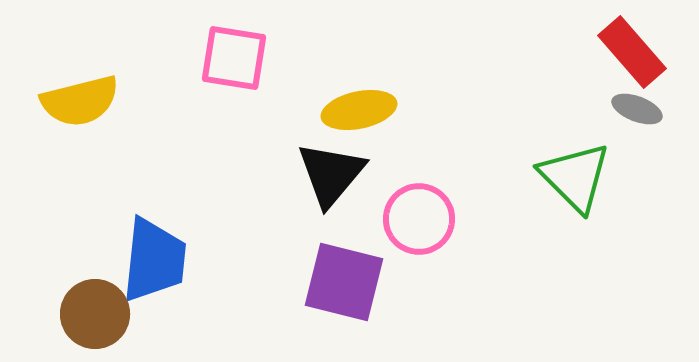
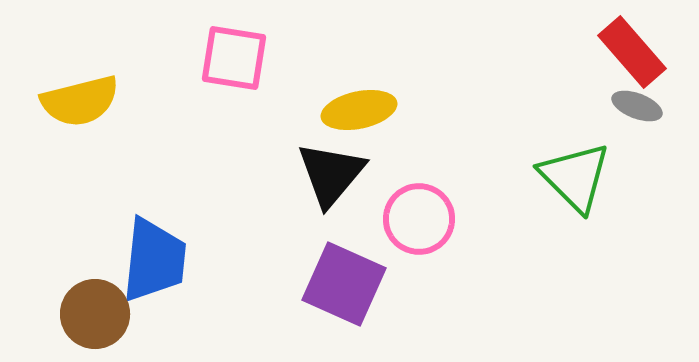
gray ellipse: moved 3 px up
purple square: moved 2 px down; rotated 10 degrees clockwise
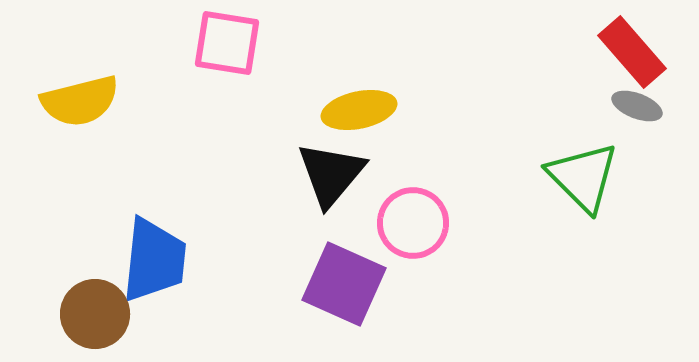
pink square: moved 7 px left, 15 px up
green triangle: moved 8 px right
pink circle: moved 6 px left, 4 px down
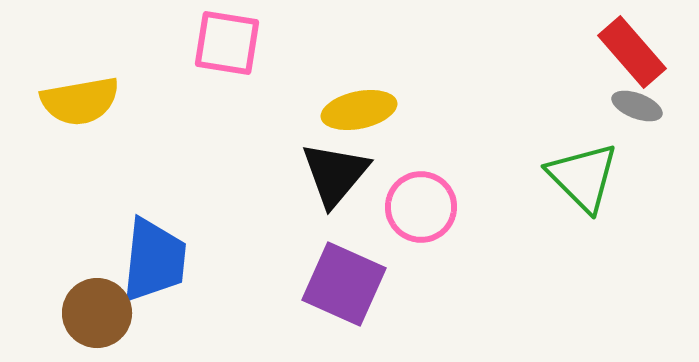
yellow semicircle: rotated 4 degrees clockwise
black triangle: moved 4 px right
pink circle: moved 8 px right, 16 px up
brown circle: moved 2 px right, 1 px up
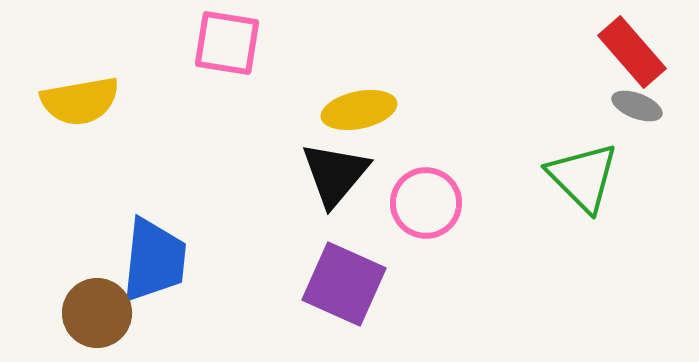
pink circle: moved 5 px right, 4 px up
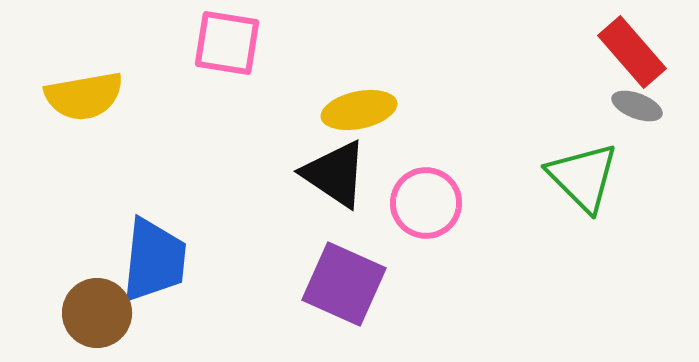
yellow semicircle: moved 4 px right, 5 px up
black triangle: rotated 36 degrees counterclockwise
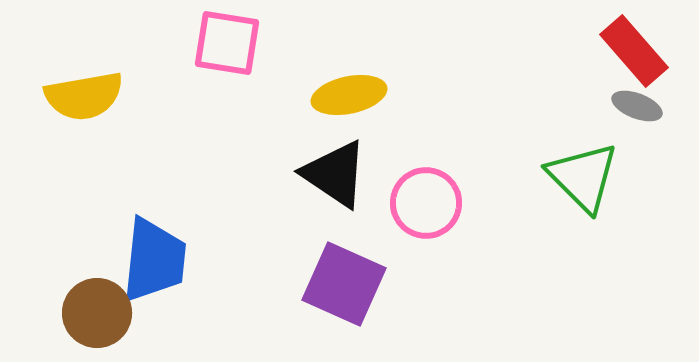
red rectangle: moved 2 px right, 1 px up
yellow ellipse: moved 10 px left, 15 px up
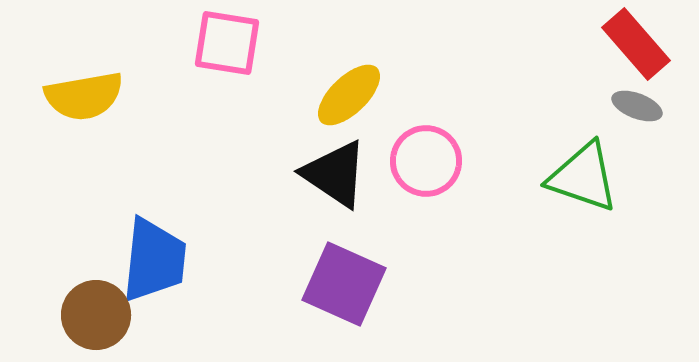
red rectangle: moved 2 px right, 7 px up
yellow ellipse: rotated 32 degrees counterclockwise
green triangle: rotated 26 degrees counterclockwise
pink circle: moved 42 px up
brown circle: moved 1 px left, 2 px down
